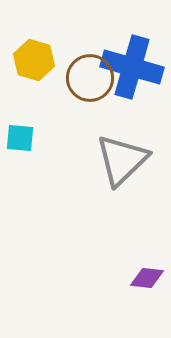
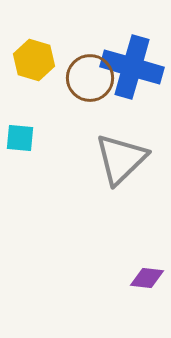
gray triangle: moved 1 px left, 1 px up
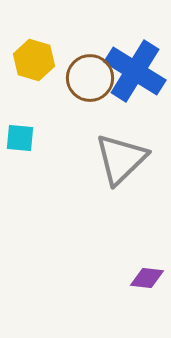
blue cross: moved 3 px right, 4 px down; rotated 16 degrees clockwise
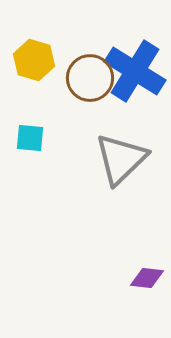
cyan square: moved 10 px right
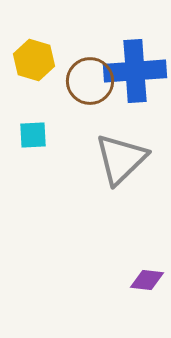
blue cross: rotated 36 degrees counterclockwise
brown circle: moved 3 px down
cyan square: moved 3 px right, 3 px up; rotated 8 degrees counterclockwise
purple diamond: moved 2 px down
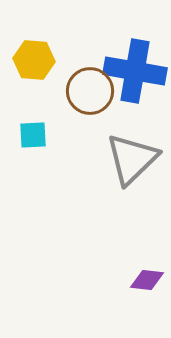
yellow hexagon: rotated 12 degrees counterclockwise
blue cross: rotated 14 degrees clockwise
brown circle: moved 10 px down
gray triangle: moved 11 px right
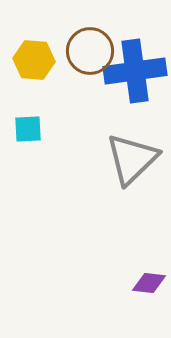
blue cross: rotated 18 degrees counterclockwise
brown circle: moved 40 px up
cyan square: moved 5 px left, 6 px up
purple diamond: moved 2 px right, 3 px down
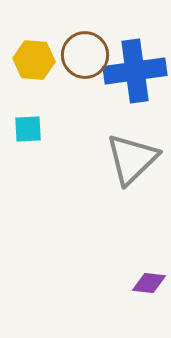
brown circle: moved 5 px left, 4 px down
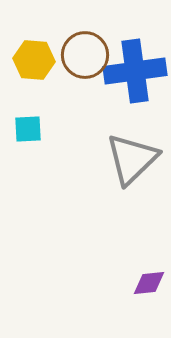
purple diamond: rotated 12 degrees counterclockwise
